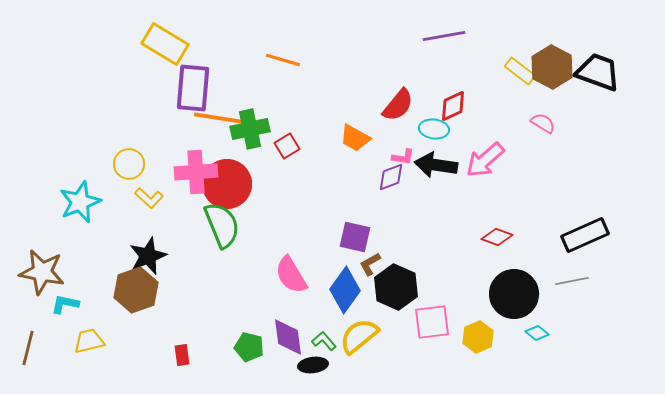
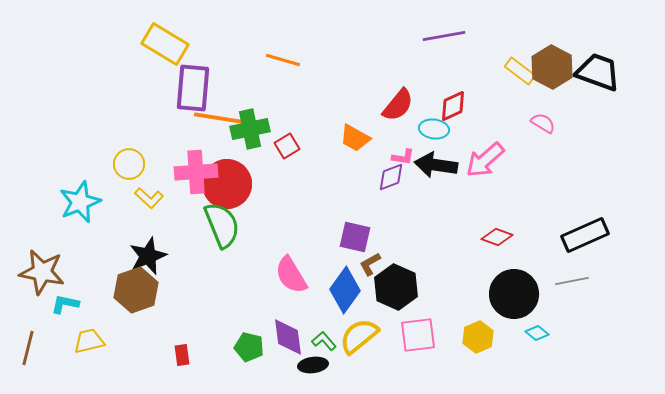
pink square at (432, 322): moved 14 px left, 13 px down
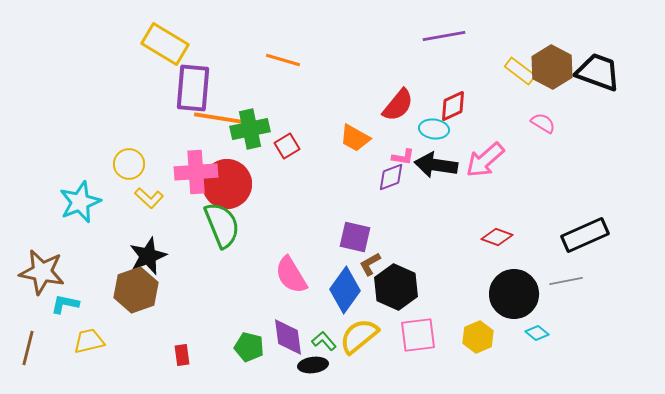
gray line at (572, 281): moved 6 px left
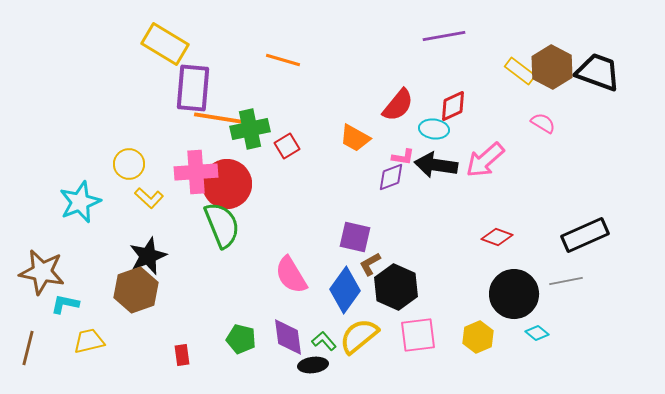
green pentagon at (249, 347): moved 8 px left, 8 px up
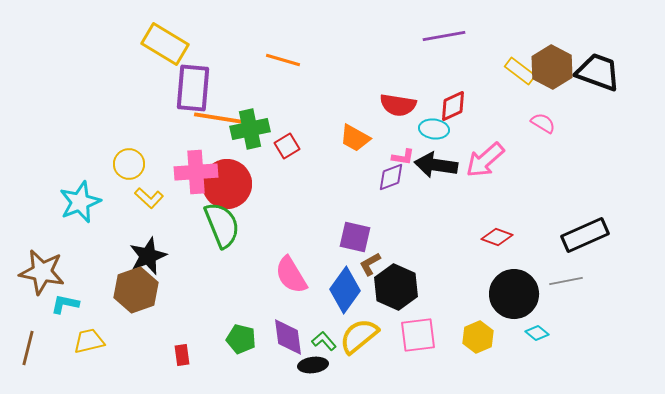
red semicircle at (398, 105): rotated 60 degrees clockwise
